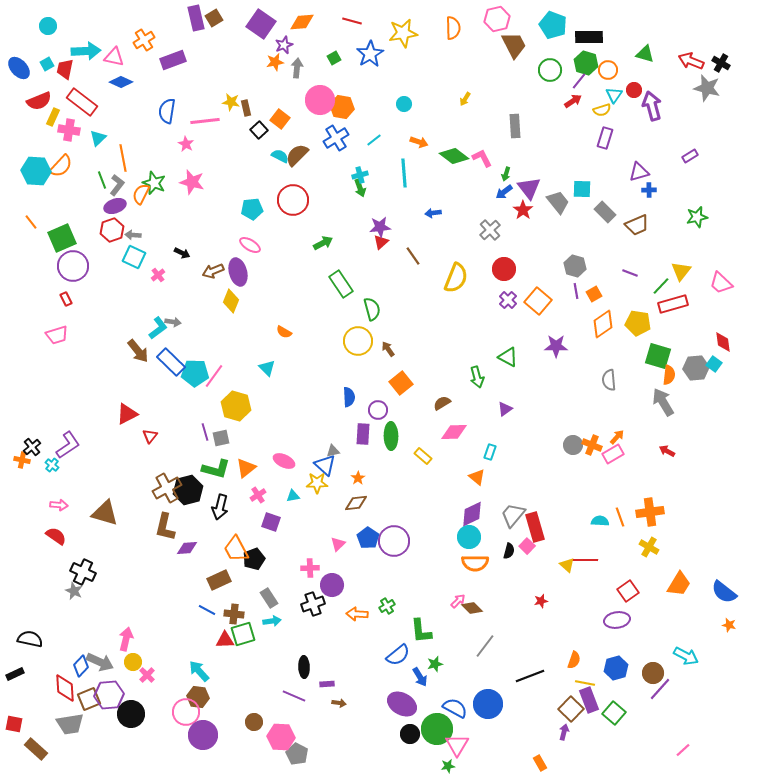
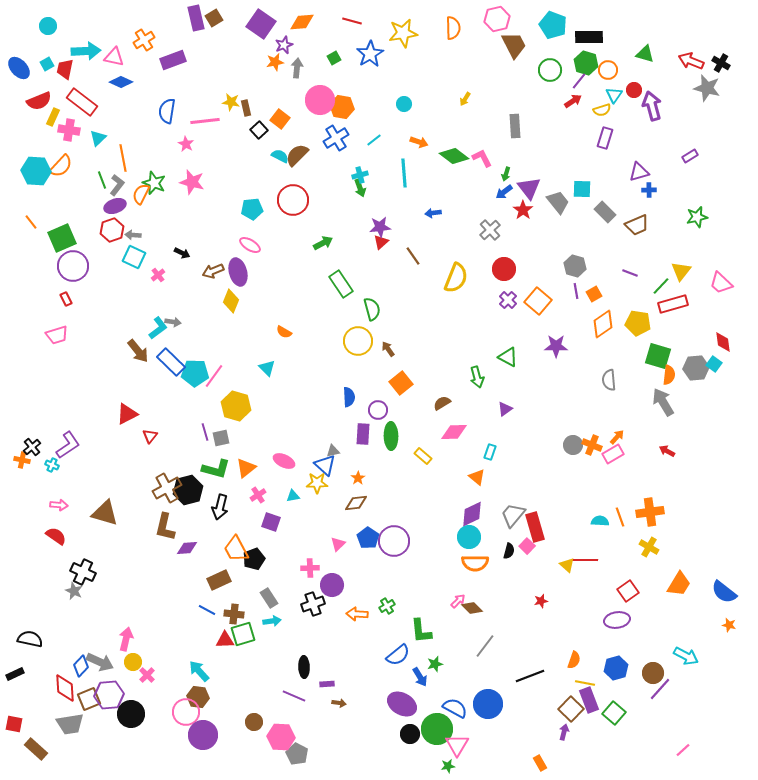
cyan cross at (52, 465): rotated 16 degrees counterclockwise
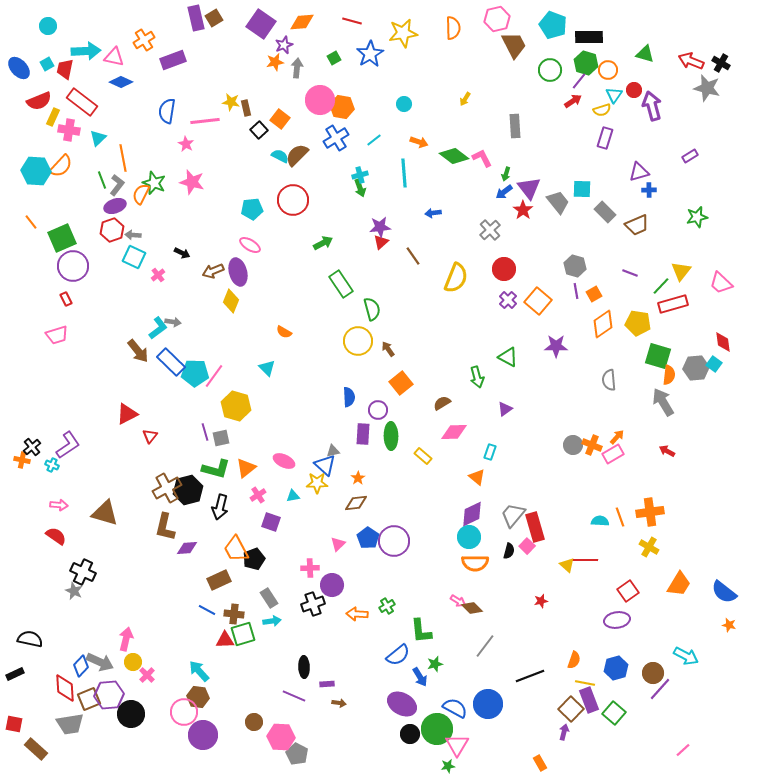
pink arrow at (458, 601): rotated 77 degrees clockwise
pink circle at (186, 712): moved 2 px left
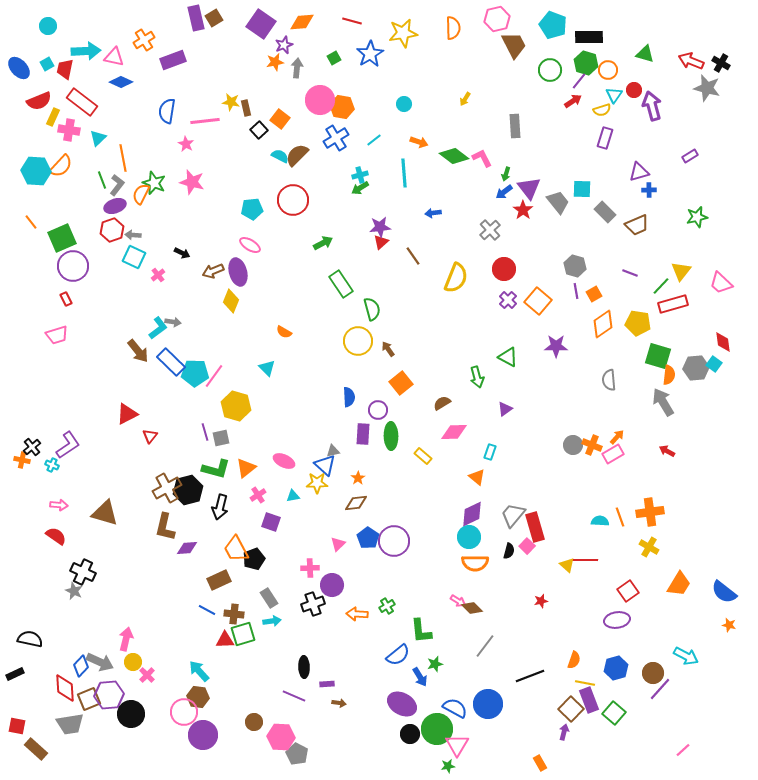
green arrow at (360, 188): rotated 78 degrees clockwise
red square at (14, 724): moved 3 px right, 2 px down
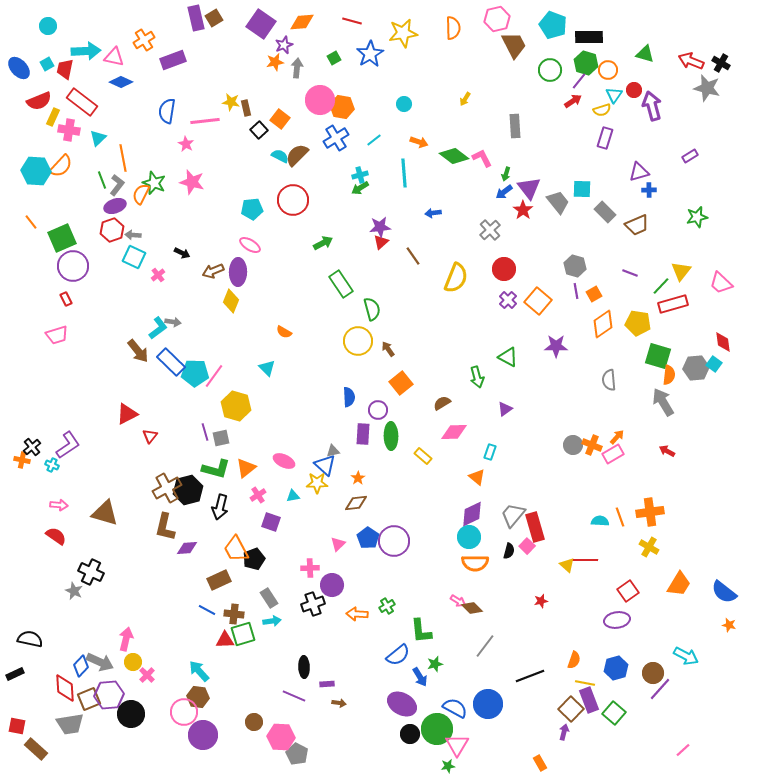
purple ellipse at (238, 272): rotated 16 degrees clockwise
black cross at (83, 572): moved 8 px right
